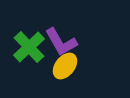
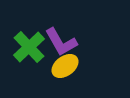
yellow ellipse: rotated 16 degrees clockwise
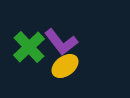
purple L-shape: rotated 8 degrees counterclockwise
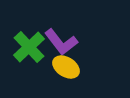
yellow ellipse: moved 1 px right, 1 px down; rotated 68 degrees clockwise
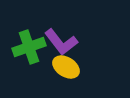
green cross: rotated 24 degrees clockwise
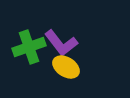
purple L-shape: moved 1 px down
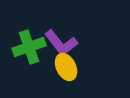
yellow ellipse: rotated 32 degrees clockwise
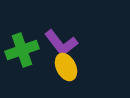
green cross: moved 7 px left, 3 px down
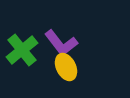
green cross: rotated 20 degrees counterclockwise
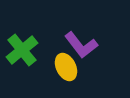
purple L-shape: moved 20 px right, 2 px down
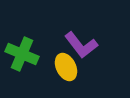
green cross: moved 4 px down; rotated 28 degrees counterclockwise
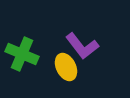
purple L-shape: moved 1 px right, 1 px down
